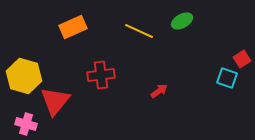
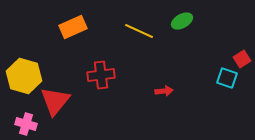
red arrow: moved 5 px right; rotated 30 degrees clockwise
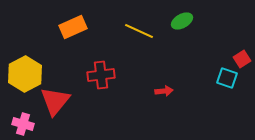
yellow hexagon: moved 1 px right, 2 px up; rotated 16 degrees clockwise
pink cross: moved 3 px left
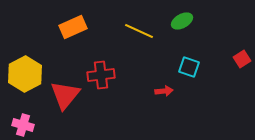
cyan square: moved 38 px left, 11 px up
red triangle: moved 10 px right, 6 px up
pink cross: moved 1 px down
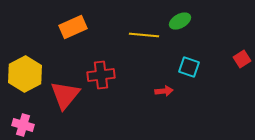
green ellipse: moved 2 px left
yellow line: moved 5 px right, 4 px down; rotated 20 degrees counterclockwise
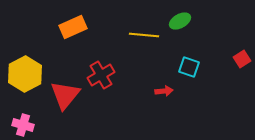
red cross: rotated 24 degrees counterclockwise
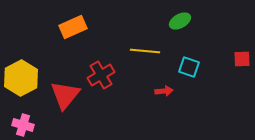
yellow line: moved 1 px right, 16 px down
red square: rotated 30 degrees clockwise
yellow hexagon: moved 4 px left, 4 px down
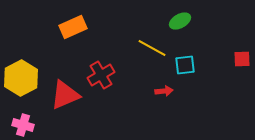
yellow line: moved 7 px right, 3 px up; rotated 24 degrees clockwise
cyan square: moved 4 px left, 2 px up; rotated 25 degrees counterclockwise
red triangle: rotated 28 degrees clockwise
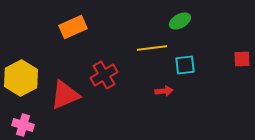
yellow line: rotated 36 degrees counterclockwise
red cross: moved 3 px right
